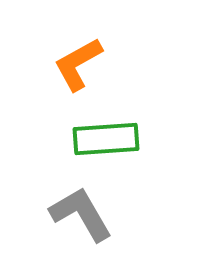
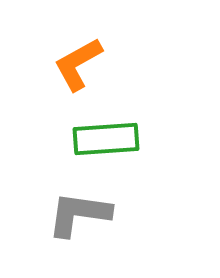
gray L-shape: moved 2 px left; rotated 52 degrees counterclockwise
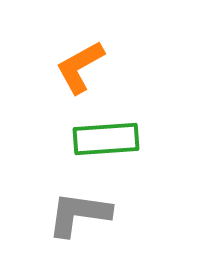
orange L-shape: moved 2 px right, 3 px down
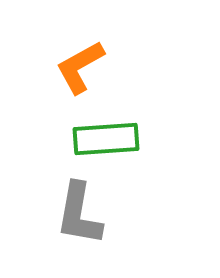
gray L-shape: rotated 88 degrees counterclockwise
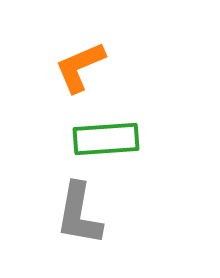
orange L-shape: rotated 6 degrees clockwise
